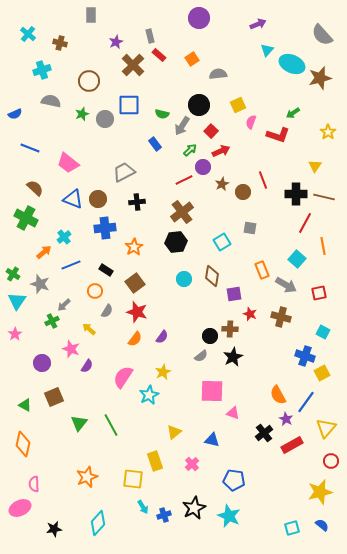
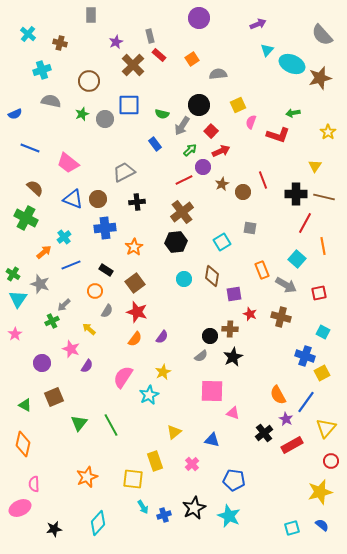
green arrow at (293, 113): rotated 24 degrees clockwise
cyan triangle at (17, 301): moved 1 px right, 2 px up
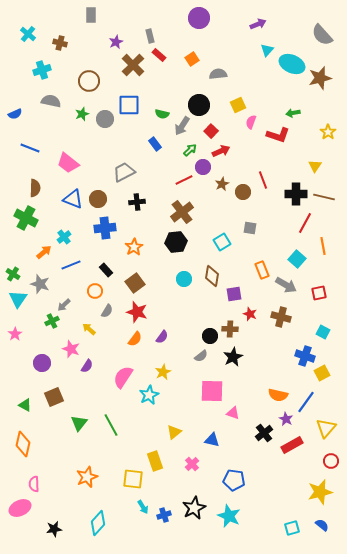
brown semicircle at (35, 188): rotated 48 degrees clockwise
black rectangle at (106, 270): rotated 16 degrees clockwise
orange semicircle at (278, 395): rotated 48 degrees counterclockwise
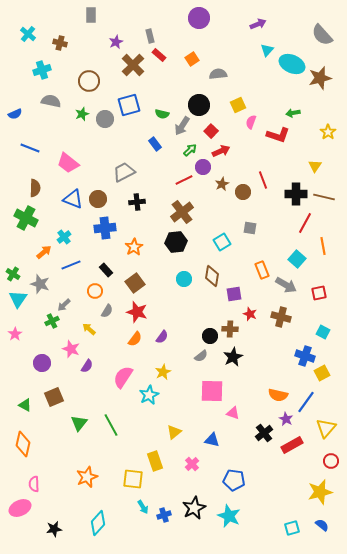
blue square at (129, 105): rotated 15 degrees counterclockwise
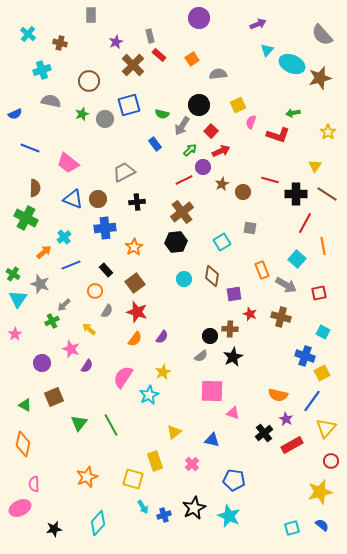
red line at (263, 180): moved 7 px right; rotated 54 degrees counterclockwise
brown line at (324, 197): moved 3 px right, 3 px up; rotated 20 degrees clockwise
blue line at (306, 402): moved 6 px right, 1 px up
yellow square at (133, 479): rotated 10 degrees clockwise
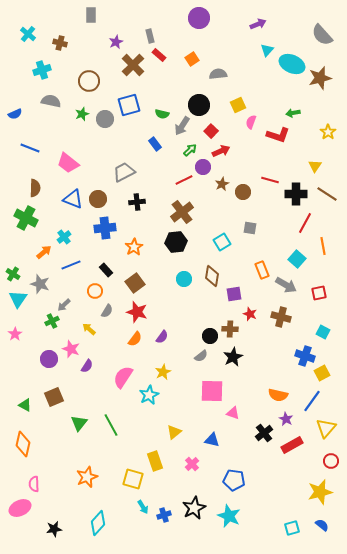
purple circle at (42, 363): moved 7 px right, 4 px up
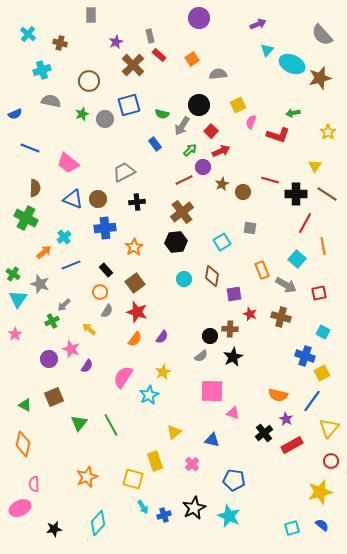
orange circle at (95, 291): moved 5 px right, 1 px down
yellow triangle at (326, 428): moved 3 px right
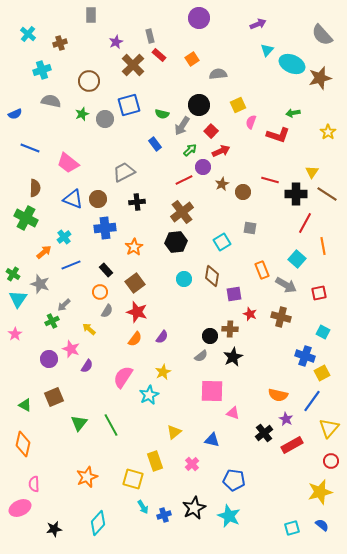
brown cross at (60, 43): rotated 32 degrees counterclockwise
yellow triangle at (315, 166): moved 3 px left, 6 px down
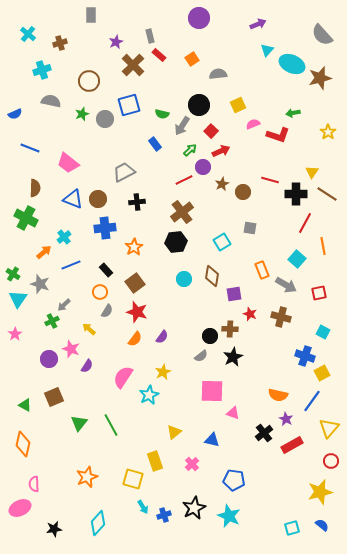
pink semicircle at (251, 122): moved 2 px right, 2 px down; rotated 48 degrees clockwise
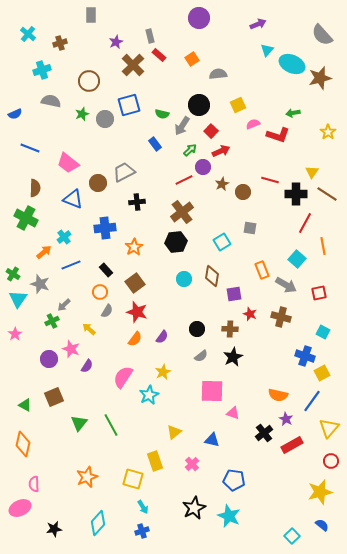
brown circle at (98, 199): moved 16 px up
black circle at (210, 336): moved 13 px left, 7 px up
blue cross at (164, 515): moved 22 px left, 16 px down
cyan square at (292, 528): moved 8 px down; rotated 28 degrees counterclockwise
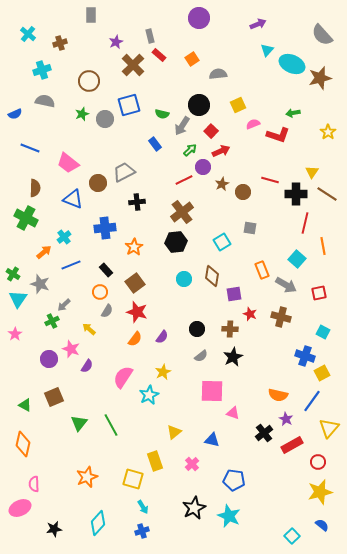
gray semicircle at (51, 101): moved 6 px left
red line at (305, 223): rotated 15 degrees counterclockwise
red circle at (331, 461): moved 13 px left, 1 px down
